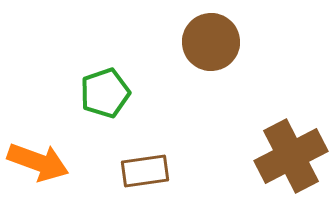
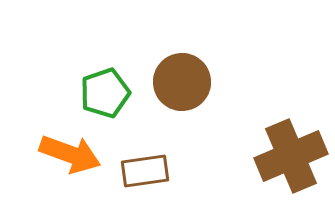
brown circle: moved 29 px left, 40 px down
brown cross: rotated 4 degrees clockwise
orange arrow: moved 32 px right, 8 px up
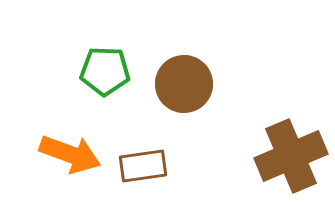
brown circle: moved 2 px right, 2 px down
green pentagon: moved 22 px up; rotated 21 degrees clockwise
brown rectangle: moved 2 px left, 5 px up
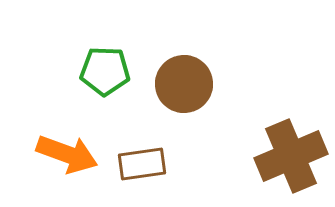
orange arrow: moved 3 px left
brown rectangle: moved 1 px left, 2 px up
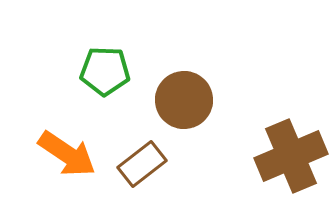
brown circle: moved 16 px down
orange arrow: rotated 14 degrees clockwise
brown rectangle: rotated 30 degrees counterclockwise
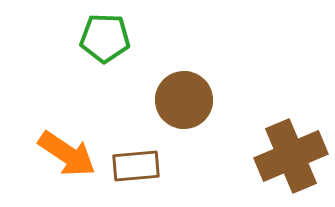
green pentagon: moved 33 px up
brown rectangle: moved 6 px left, 2 px down; rotated 33 degrees clockwise
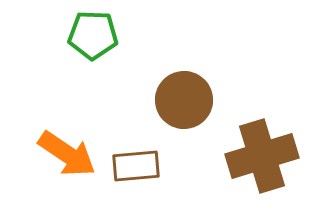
green pentagon: moved 12 px left, 3 px up
brown cross: moved 29 px left; rotated 6 degrees clockwise
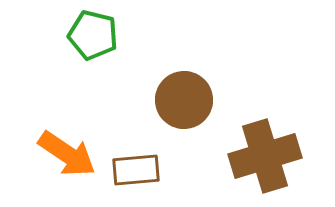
green pentagon: rotated 12 degrees clockwise
brown cross: moved 3 px right
brown rectangle: moved 4 px down
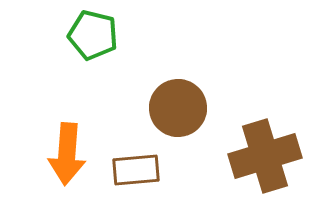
brown circle: moved 6 px left, 8 px down
orange arrow: rotated 60 degrees clockwise
